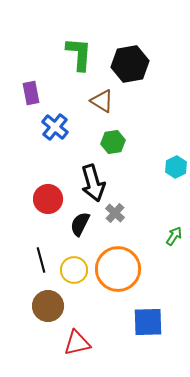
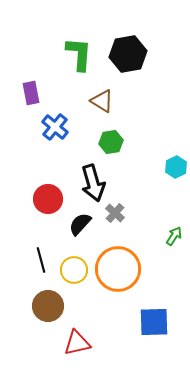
black hexagon: moved 2 px left, 10 px up
green hexagon: moved 2 px left
black semicircle: rotated 15 degrees clockwise
blue square: moved 6 px right
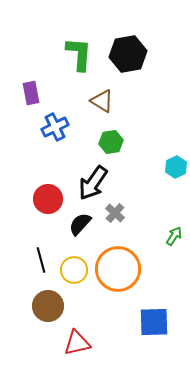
blue cross: rotated 24 degrees clockwise
black arrow: rotated 51 degrees clockwise
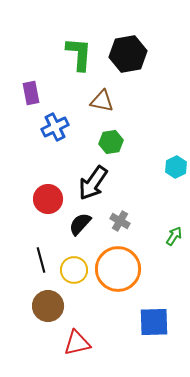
brown triangle: rotated 20 degrees counterclockwise
gray cross: moved 5 px right, 8 px down; rotated 12 degrees counterclockwise
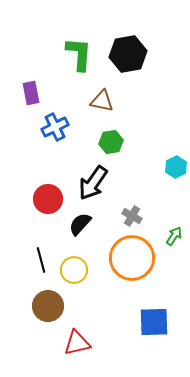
gray cross: moved 12 px right, 5 px up
orange circle: moved 14 px right, 11 px up
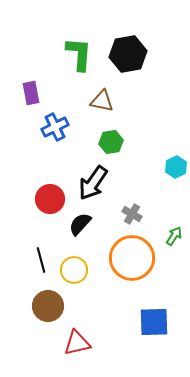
red circle: moved 2 px right
gray cross: moved 2 px up
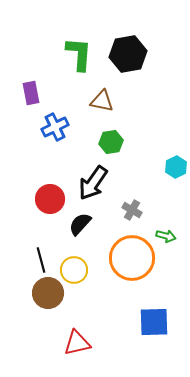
gray cross: moved 4 px up
green arrow: moved 8 px left; rotated 72 degrees clockwise
brown circle: moved 13 px up
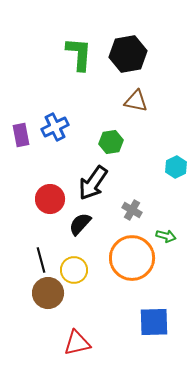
purple rectangle: moved 10 px left, 42 px down
brown triangle: moved 34 px right
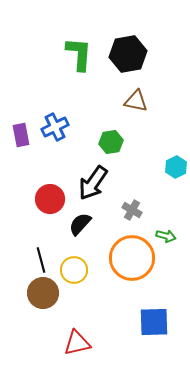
brown circle: moved 5 px left
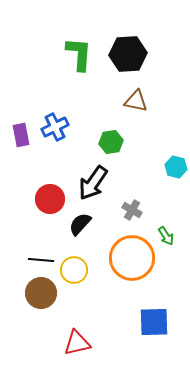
black hexagon: rotated 6 degrees clockwise
cyan hexagon: rotated 20 degrees counterclockwise
green arrow: rotated 42 degrees clockwise
black line: rotated 70 degrees counterclockwise
brown circle: moved 2 px left
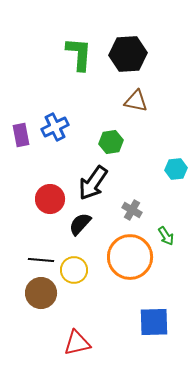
cyan hexagon: moved 2 px down; rotated 20 degrees counterclockwise
orange circle: moved 2 px left, 1 px up
